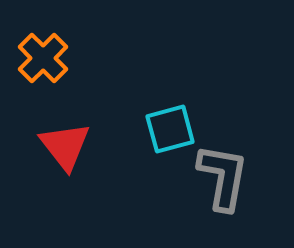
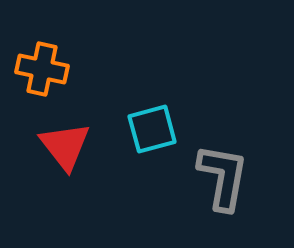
orange cross: moved 1 px left, 11 px down; rotated 33 degrees counterclockwise
cyan square: moved 18 px left
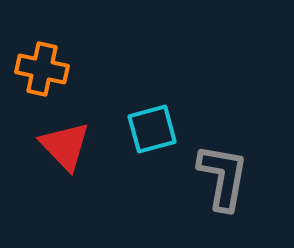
red triangle: rotated 6 degrees counterclockwise
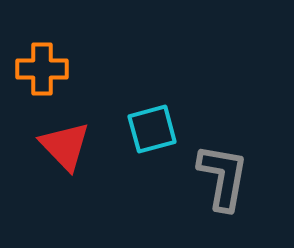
orange cross: rotated 12 degrees counterclockwise
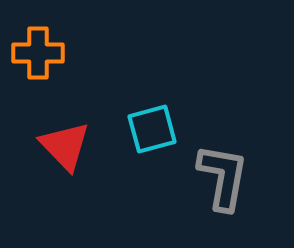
orange cross: moved 4 px left, 16 px up
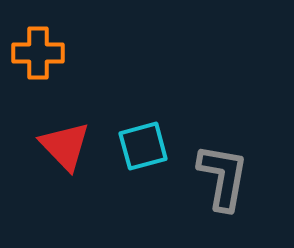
cyan square: moved 9 px left, 17 px down
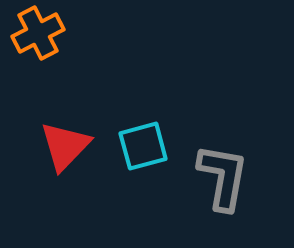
orange cross: moved 20 px up; rotated 27 degrees counterclockwise
red triangle: rotated 28 degrees clockwise
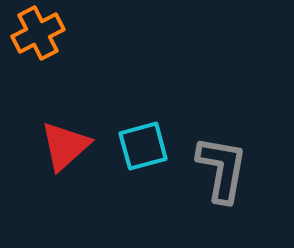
red triangle: rotated 4 degrees clockwise
gray L-shape: moved 1 px left, 8 px up
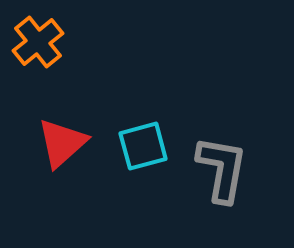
orange cross: moved 9 px down; rotated 12 degrees counterclockwise
red triangle: moved 3 px left, 3 px up
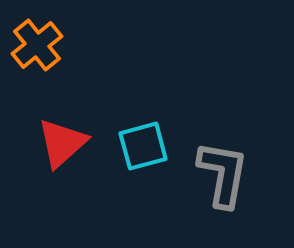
orange cross: moved 1 px left, 3 px down
gray L-shape: moved 1 px right, 5 px down
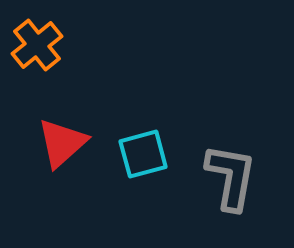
cyan square: moved 8 px down
gray L-shape: moved 8 px right, 3 px down
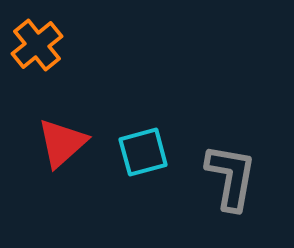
cyan square: moved 2 px up
